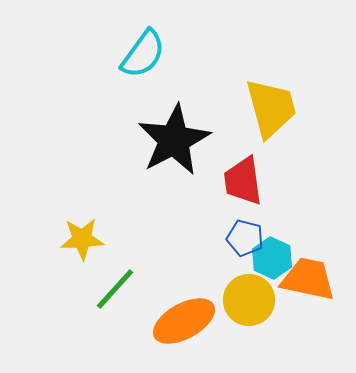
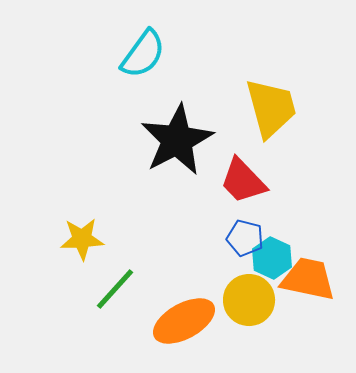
black star: moved 3 px right
red trapezoid: rotated 36 degrees counterclockwise
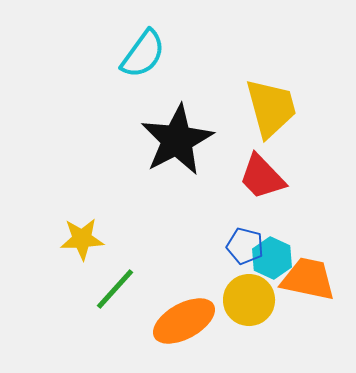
red trapezoid: moved 19 px right, 4 px up
blue pentagon: moved 8 px down
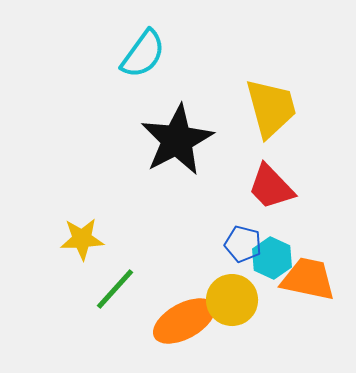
red trapezoid: moved 9 px right, 10 px down
blue pentagon: moved 2 px left, 2 px up
yellow circle: moved 17 px left
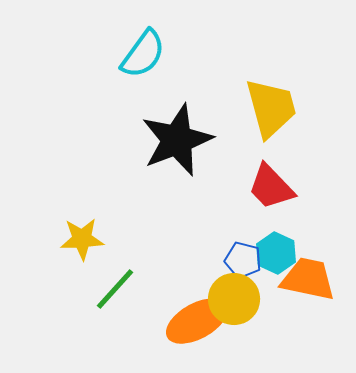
black star: rotated 6 degrees clockwise
blue pentagon: moved 16 px down
cyan hexagon: moved 4 px right, 5 px up
yellow circle: moved 2 px right, 1 px up
orange ellipse: moved 13 px right
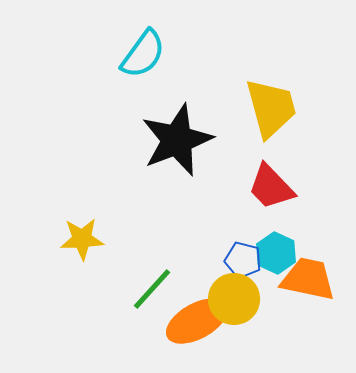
green line: moved 37 px right
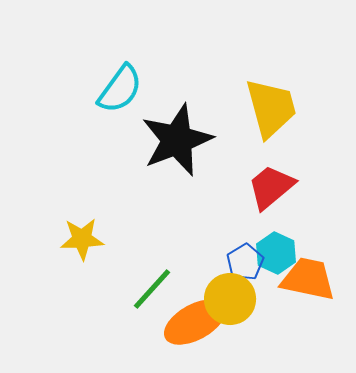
cyan semicircle: moved 23 px left, 35 px down
red trapezoid: rotated 94 degrees clockwise
blue pentagon: moved 2 px right, 2 px down; rotated 27 degrees clockwise
yellow circle: moved 4 px left
orange ellipse: moved 2 px left, 1 px down
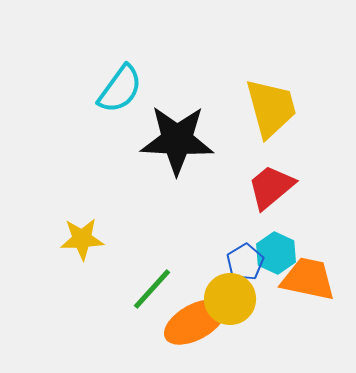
black star: rotated 24 degrees clockwise
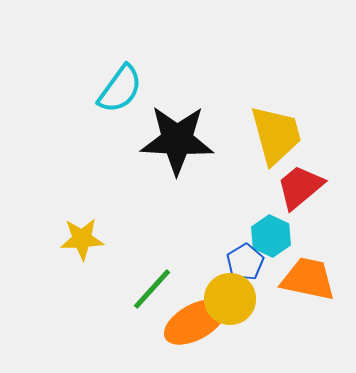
yellow trapezoid: moved 5 px right, 27 px down
red trapezoid: moved 29 px right
cyan hexagon: moved 5 px left, 17 px up
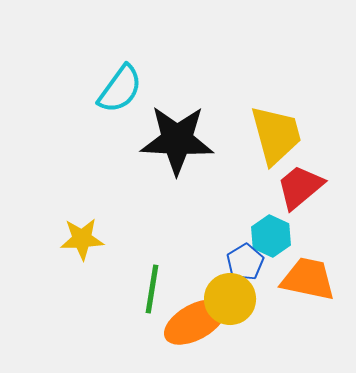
green line: rotated 33 degrees counterclockwise
